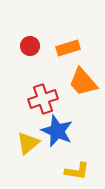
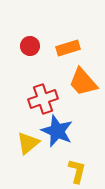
yellow L-shape: rotated 85 degrees counterclockwise
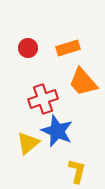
red circle: moved 2 px left, 2 px down
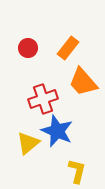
orange rectangle: rotated 35 degrees counterclockwise
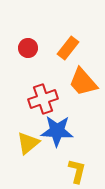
blue star: rotated 20 degrees counterclockwise
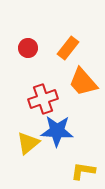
yellow L-shape: moved 6 px right; rotated 95 degrees counterclockwise
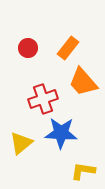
blue star: moved 4 px right, 2 px down
yellow triangle: moved 7 px left
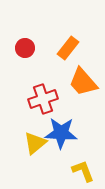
red circle: moved 3 px left
yellow triangle: moved 14 px right
yellow L-shape: rotated 60 degrees clockwise
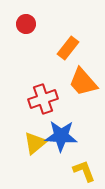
red circle: moved 1 px right, 24 px up
blue star: moved 3 px down
yellow L-shape: moved 1 px right
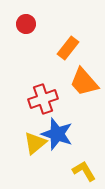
orange trapezoid: moved 1 px right
blue star: moved 4 px left, 2 px up; rotated 16 degrees clockwise
yellow L-shape: rotated 10 degrees counterclockwise
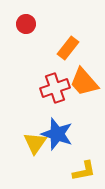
red cross: moved 12 px right, 11 px up
yellow triangle: rotated 15 degrees counterclockwise
yellow L-shape: rotated 110 degrees clockwise
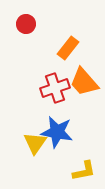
blue star: moved 2 px up; rotated 8 degrees counterclockwise
